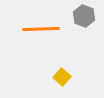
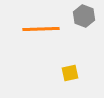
yellow square: moved 8 px right, 4 px up; rotated 36 degrees clockwise
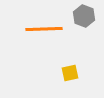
orange line: moved 3 px right
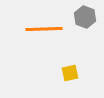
gray hexagon: moved 1 px right, 1 px down
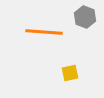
orange line: moved 3 px down; rotated 6 degrees clockwise
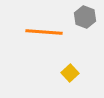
yellow square: rotated 30 degrees counterclockwise
